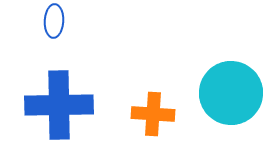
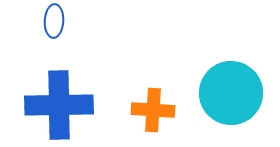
orange cross: moved 4 px up
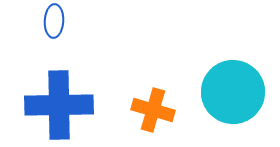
cyan circle: moved 2 px right, 1 px up
orange cross: rotated 12 degrees clockwise
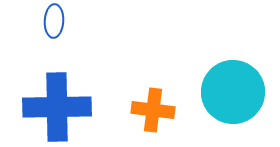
blue cross: moved 2 px left, 2 px down
orange cross: rotated 9 degrees counterclockwise
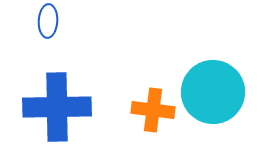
blue ellipse: moved 6 px left
cyan circle: moved 20 px left
